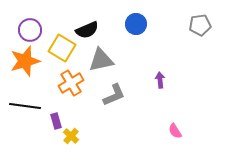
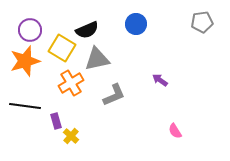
gray pentagon: moved 2 px right, 3 px up
gray triangle: moved 4 px left, 1 px up
purple arrow: rotated 49 degrees counterclockwise
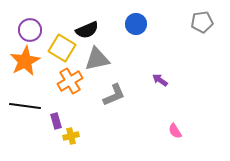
orange star: rotated 12 degrees counterclockwise
orange cross: moved 1 px left, 2 px up
yellow cross: rotated 35 degrees clockwise
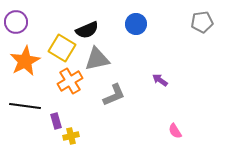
purple circle: moved 14 px left, 8 px up
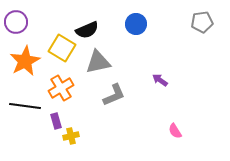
gray triangle: moved 1 px right, 3 px down
orange cross: moved 9 px left, 7 px down
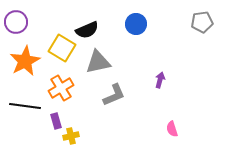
purple arrow: rotated 70 degrees clockwise
pink semicircle: moved 3 px left, 2 px up; rotated 14 degrees clockwise
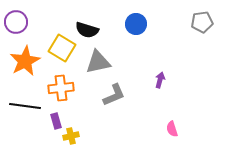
black semicircle: rotated 40 degrees clockwise
orange cross: rotated 25 degrees clockwise
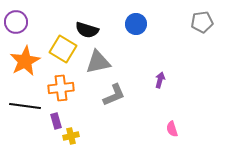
yellow square: moved 1 px right, 1 px down
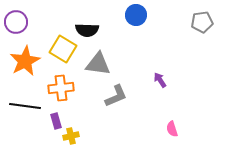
blue circle: moved 9 px up
black semicircle: rotated 15 degrees counterclockwise
gray triangle: moved 2 px down; rotated 20 degrees clockwise
purple arrow: rotated 49 degrees counterclockwise
gray L-shape: moved 2 px right, 1 px down
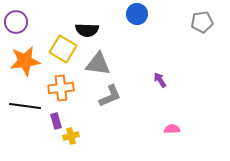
blue circle: moved 1 px right, 1 px up
orange star: rotated 20 degrees clockwise
gray L-shape: moved 6 px left
pink semicircle: rotated 105 degrees clockwise
